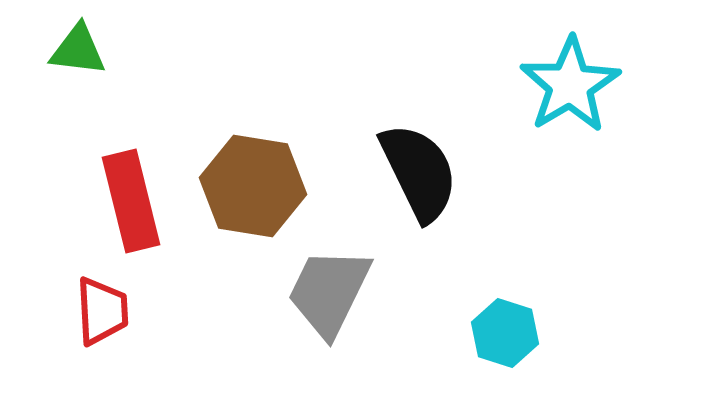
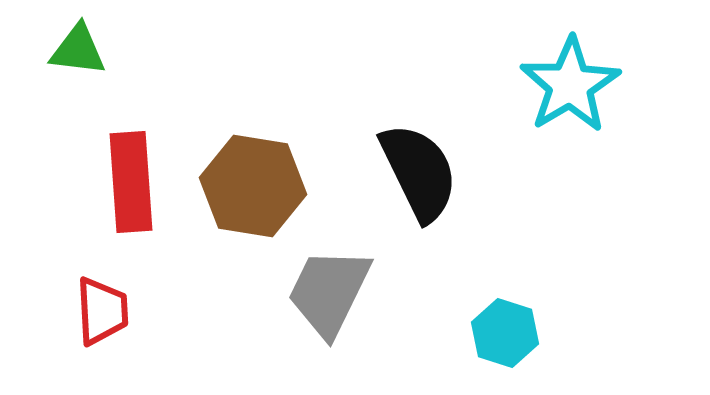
red rectangle: moved 19 px up; rotated 10 degrees clockwise
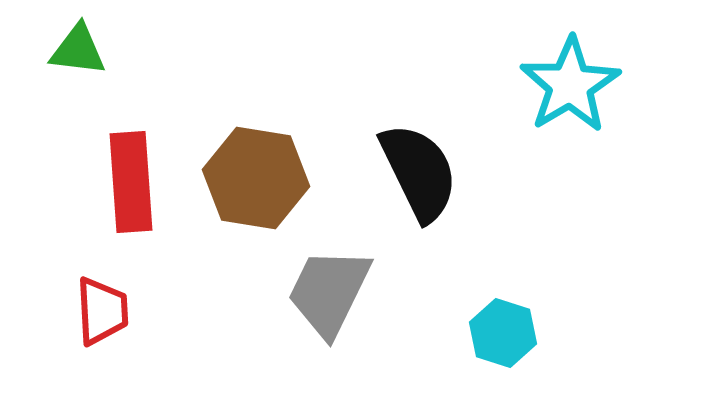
brown hexagon: moved 3 px right, 8 px up
cyan hexagon: moved 2 px left
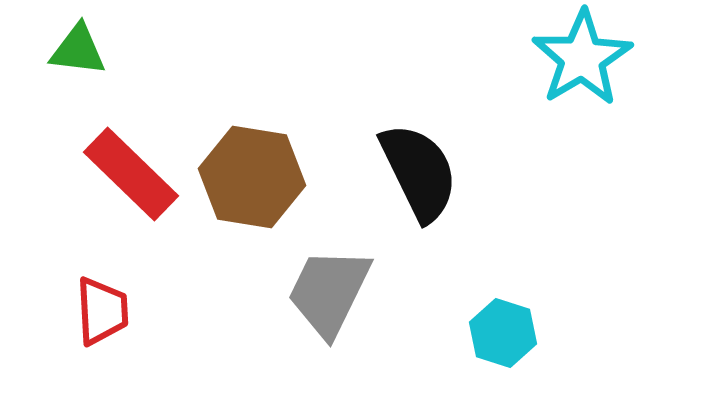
cyan star: moved 12 px right, 27 px up
brown hexagon: moved 4 px left, 1 px up
red rectangle: moved 8 px up; rotated 42 degrees counterclockwise
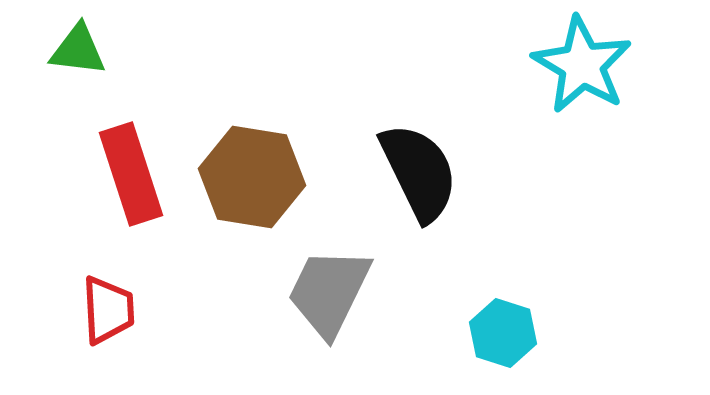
cyan star: moved 7 px down; rotated 10 degrees counterclockwise
red rectangle: rotated 28 degrees clockwise
red trapezoid: moved 6 px right, 1 px up
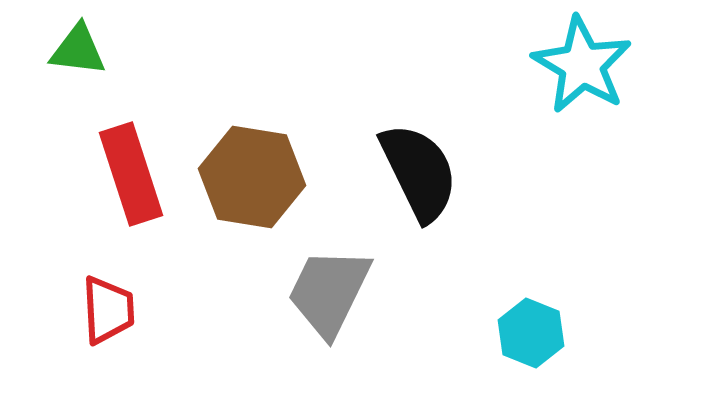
cyan hexagon: moved 28 px right; rotated 4 degrees clockwise
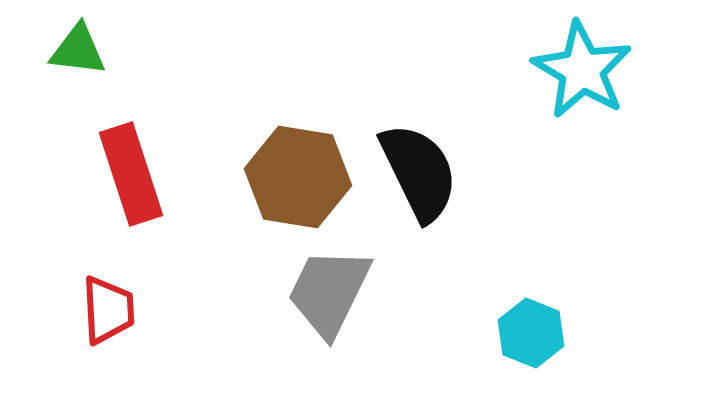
cyan star: moved 5 px down
brown hexagon: moved 46 px right
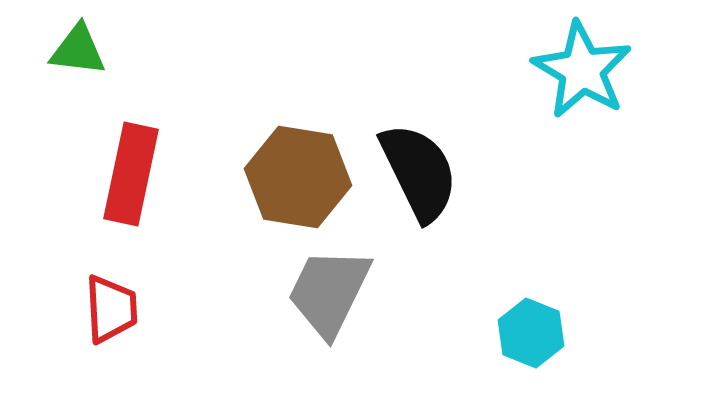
red rectangle: rotated 30 degrees clockwise
red trapezoid: moved 3 px right, 1 px up
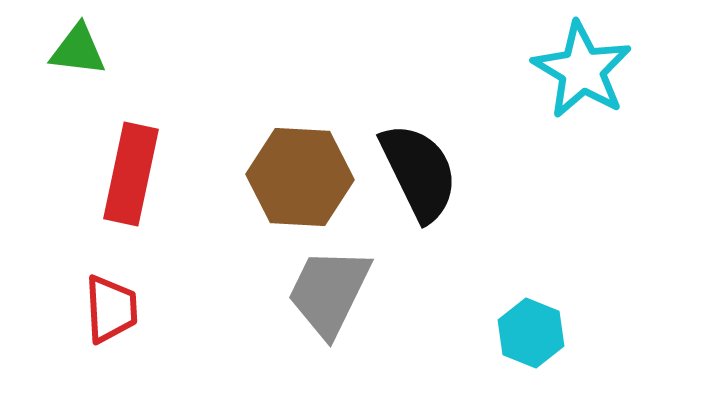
brown hexagon: moved 2 px right; rotated 6 degrees counterclockwise
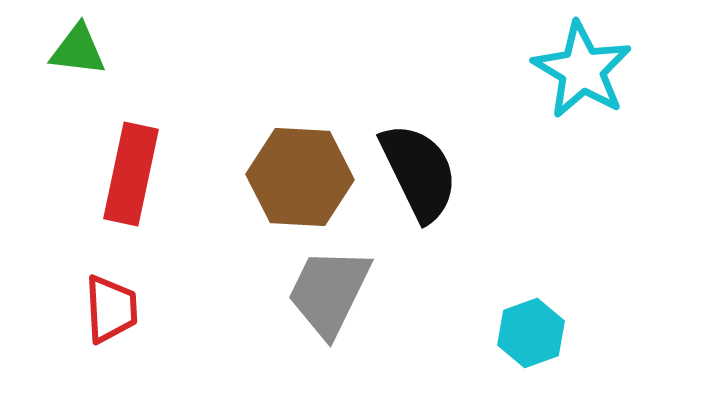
cyan hexagon: rotated 18 degrees clockwise
